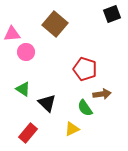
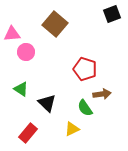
green triangle: moved 2 px left
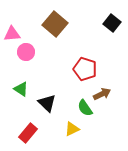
black square: moved 9 px down; rotated 30 degrees counterclockwise
brown arrow: rotated 18 degrees counterclockwise
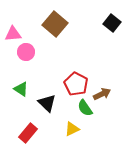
pink triangle: moved 1 px right
red pentagon: moved 9 px left, 15 px down; rotated 10 degrees clockwise
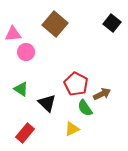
red rectangle: moved 3 px left
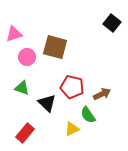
brown square: moved 23 px down; rotated 25 degrees counterclockwise
pink triangle: moved 1 px right; rotated 12 degrees counterclockwise
pink circle: moved 1 px right, 5 px down
red pentagon: moved 4 px left, 3 px down; rotated 15 degrees counterclockwise
green triangle: moved 1 px right, 1 px up; rotated 14 degrees counterclockwise
green semicircle: moved 3 px right, 7 px down
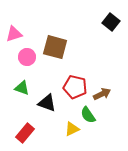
black square: moved 1 px left, 1 px up
red pentagon: moved 3 px right
black triangle: rotated 24 degrees counterclockwise
